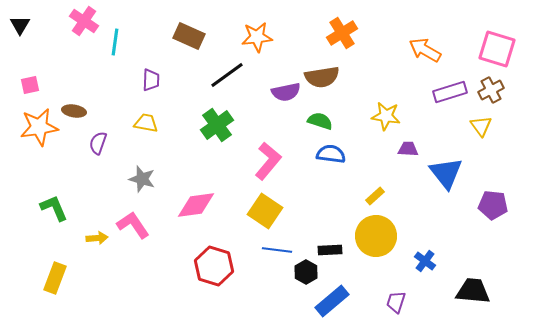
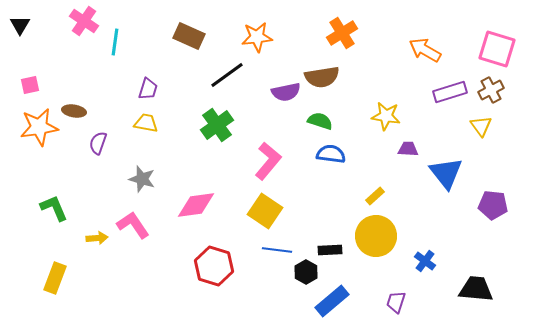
purple trapezoid at (151, 80): moved 3 px left, 9 px down; rotated 15 degrees clockwise
black trapezoid at (473, 291): moved 3 px right, 2 px up
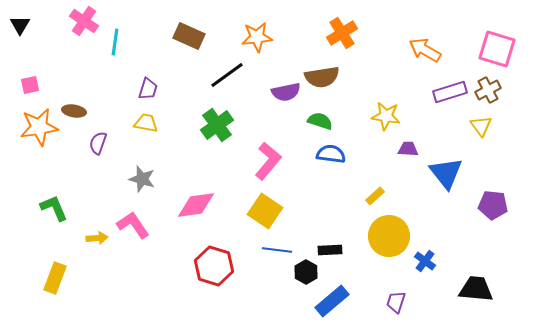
brown cross at (491, 90): moved 3 px left
yellow circle at (376, 236): moved 13 px right
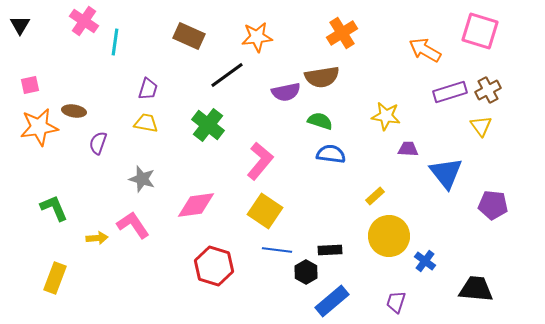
pink square at (497, 49): moved 17 px left, 18 px up
green cross at (217, 125): moved 9 px left; rotated 16 degrees counterclockwise
pink L-shape at (268, 161): moved 8 px left
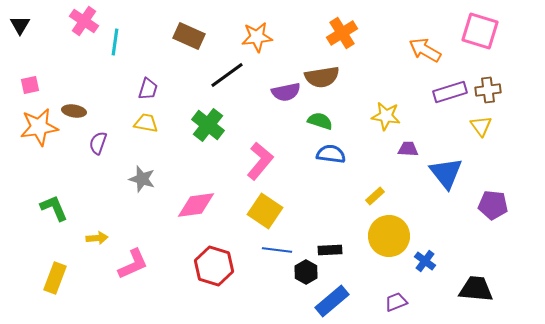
brown cross at (488, 90): rotated 20 degrees clockwise
pink L-shape at (133, 225): moved 39 px down; rotated 100 degrees clockwise
purple trapezoid at (396, 302): rotated 50 degrees clockwise
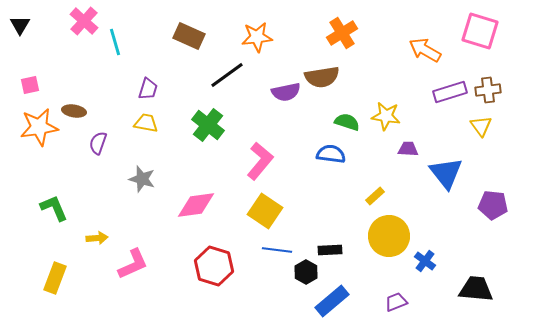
pink cross at (84, 21): rotated 8 degrees clockwise
cyan line at (115, 42): rotated 24 degrees counterclockwise
green semicircle at (320, 121): moved 27 px right, 1 px down
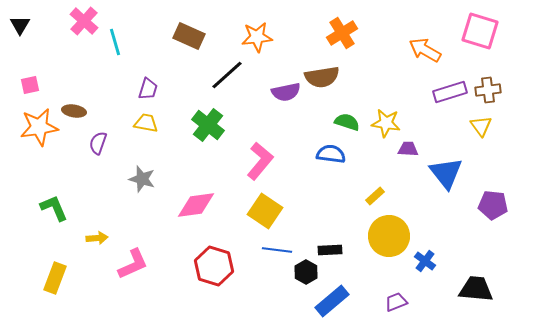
black line at (227, 75): rotated 6 degrees counterclockwise
yellow star at (386, 116): moved 7 px down
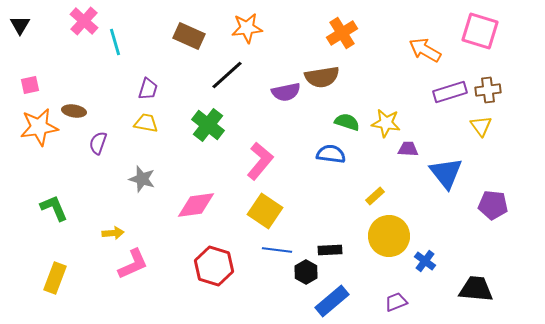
orange star at (257, 37): moved 10 px left, 9 px up
yellow arrow at (97, 238): moved 16 px right, 5 px up
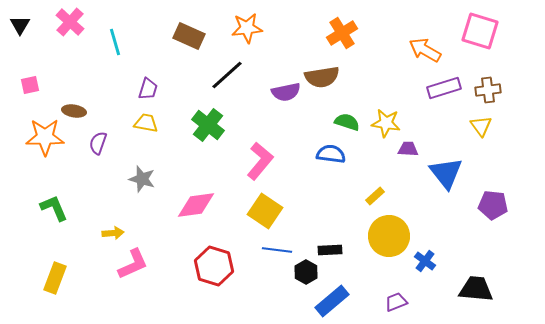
pink cross at (84, 21): moved 14 px left, 1 px down
purple rectangle at (450, 92): moved 6 px left, 4 px up
orange star at (39, 127): moved 6 px right, 10 px down; rotated 9 degrees clockwise
